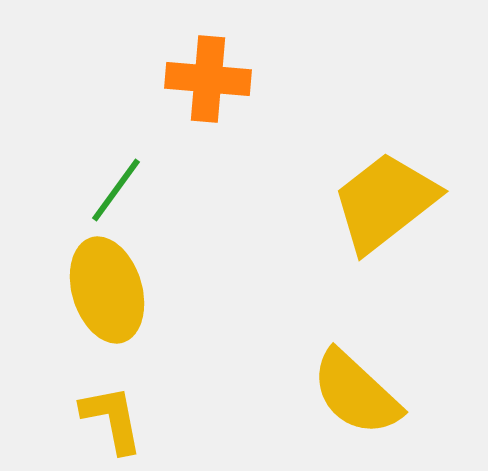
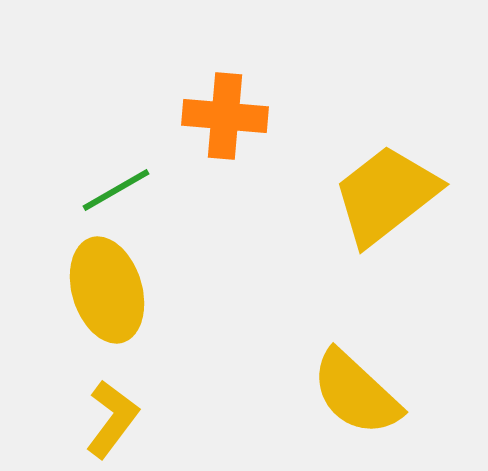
orange cross: moved 17 px right, 37 px down
green line: rotated 24 degrees clockwise
yellow trapezoid: moved 1 px right, 7 px up
yellow L-shape: rotated 48 degrees clockwise
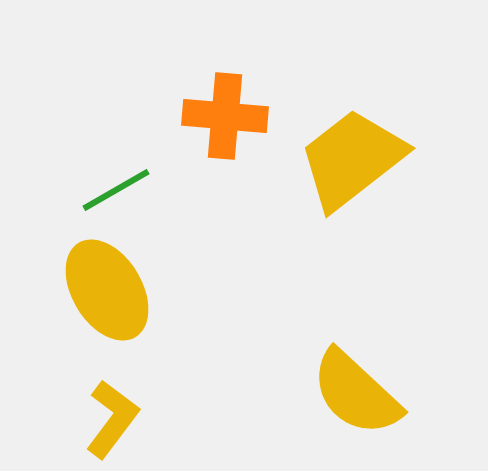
yellow trapezoid: moved 34 px left, 36 px up
yellow ellipse: rotated 14 degrees counterclockwise
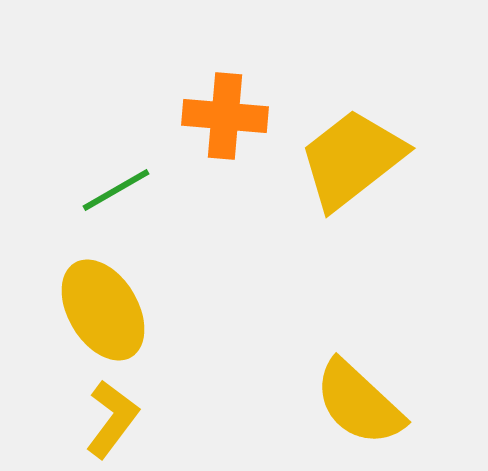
yellow ellipse: moved 4 px left, 20 px down
yellow semicircle: moved 3 px right, 10 px down
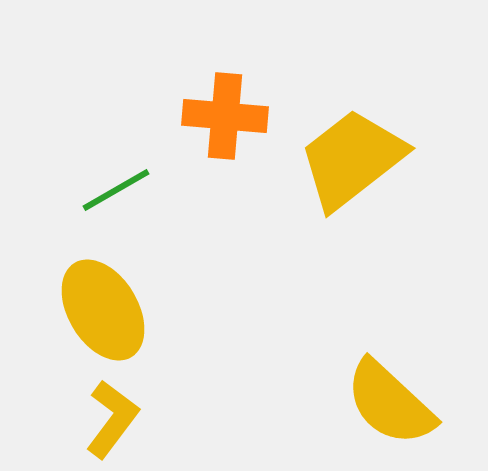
yellow semicircle: moved 31 px right
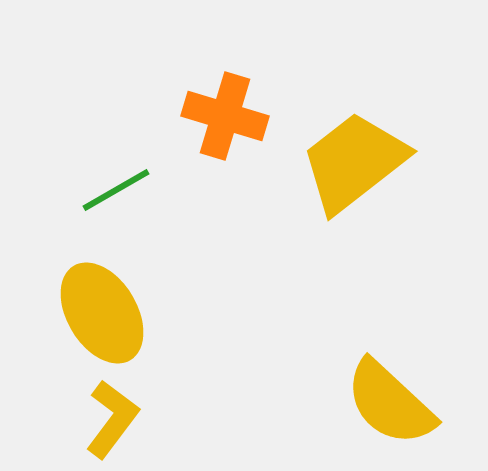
orange cross: rotated 12 degrees clockwise
yellow trapezoid: moved 2 px right, 3 px down
yellow ellipse: moved 1 px left, 3 px down
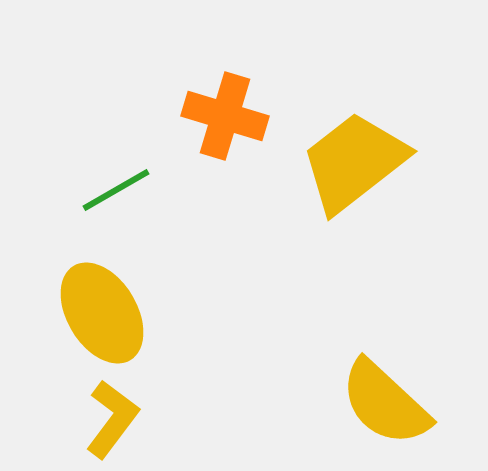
yellow semicircle: moved 5 px left
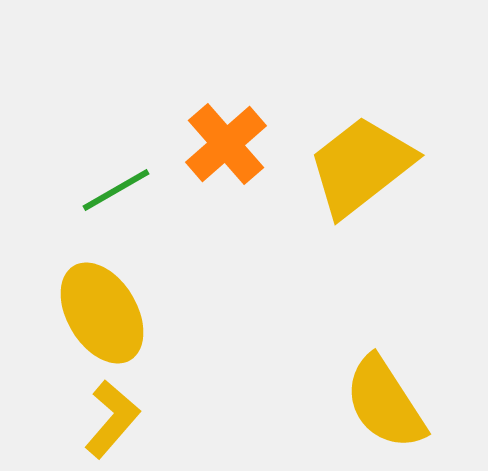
orange cross: moved 1 px right, 28 px down; rotated 32 degrees clockwise
yellow trapezoid: moved 7 px right, 4 px down
yellow semicircle: rotated 14 degrees clockwise
yellow L-shape: rotated 4 degrees clockwise
